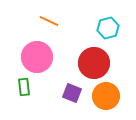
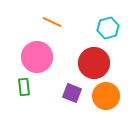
orange line: moved 3 px right, 1 px down
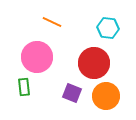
cyan hexagon: rotated 20 degrees clockwise
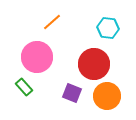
orange line: rotated 66 degrees counterclockwise
red circle: moved 1 px down
green rectangle: rotated 36 degrees counterclockwise
orange circle: moved 1 px right
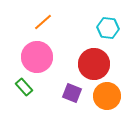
orange line: moved 9 px left
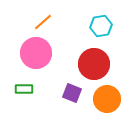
cyan hexagon: moved 7 px left, 2 px up; rotated 15 degrees counterclockwise
pink circle: moved 1 px left, 4 px up
green rectangle: moved 2 px down; rotated 48 degrees counterclockwise
orange circle: moved 3 px down
